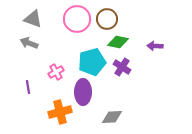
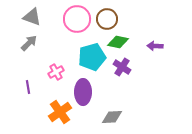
gray triangle: moved 1 px left, 2 px up
gray arrow: rotated 114 degrees clockwise
cyan pentagon: moved 5 px up
orange cross: rotated 20 degrees counterclockwise
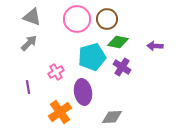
purple ellipse: rotated 10 degrees counterclockwise
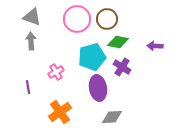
gray arrow: moved 2 px right, 2 px up; rotated 48 degrees counterclockwise
purple ellipse: moved 15 px right, 4 px up
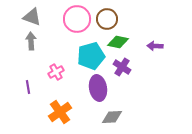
cyan pentagon: moved 1 px left, 1 px up
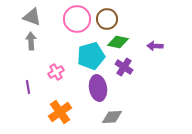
purple cross: moved 2 px right
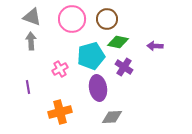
pink circle: moved 5 px left
pink cross: moved 4 px right, 3 px up
orange cross: rotated 20 degrees clockwise
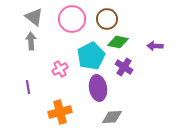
gray triangle: moved 2 px right; rotated 18 degrees clockwise
cyan pentagon: rotated 12 degrees counterclockwise
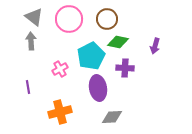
pink circle: moved 3 px left
purple arrow: rotated 77 degrees counterclockwise
purple cross: moved 1 px right, 1 px down; rotated 30 degrees counterclockwise
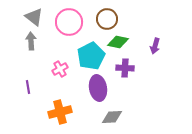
pink circle: moved 3 px down
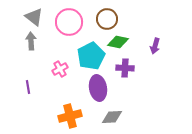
orange cross: moved 10 px right, 4 px down
